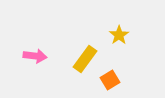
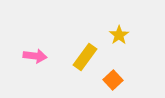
yellow rectangle: moved 2 px up
orange square: moved 3 px right; rotated 12 degrees counterclockwise
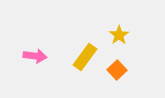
orange square: moved 4 px right, 10 px up
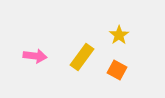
yellow rectangle: moved 3 px left
orange square: rotated 18 degrees counterclockwise
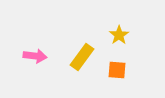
orange square: rotated 24 degrees counterclockwise
